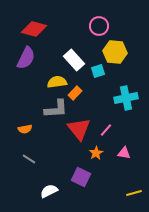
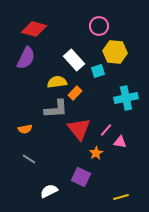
pink triangle: moved 4 px left, 11 px up
yellow line: moved 13 px left, 4 px down
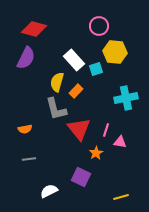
cyan square: moved 2 px left, 2 px up
yellow semicircle: rotated 66 degrees counterclockwise
orange rectangle: moved 1 px right, 2 px up
gray L-shape: rotated 80 degrees clockwise
pink line: rotated 24 degrees counterclockwise
gray line: rotated 40 degrees counterclockwise
